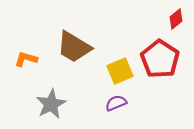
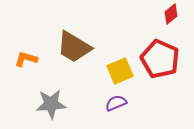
red diamond: moved 5 px left, 5 px up
red pentagon: rotated 9 degrees counterclockwise
gray star: rotated 24 degrees clockwise
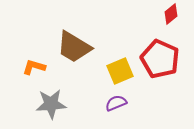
orange L-shape: moved 8 px right, 8 px down
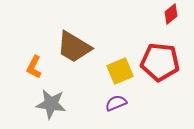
red pentagon: moved 3 px down; rotated 18 degrees counterclockwise
orange L-shape: rotated 80 degrees counterclockwise
gray star: rotated 12 degrees clockwise
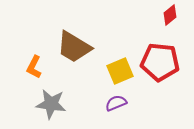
red diamond: moved 1 px left, 1 px down
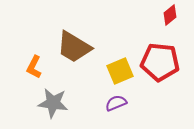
gray star: moved 2 px right, 1 px up
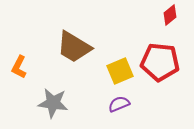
orange L-shape: moved 15 px left
purple semicircle: moved 3 px right, 1 px down
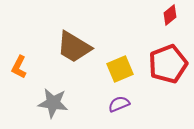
red pentagon: moved 8 px right, 2 px down; rotated 27 degrees counterclockwise
yellow square: moved 2 px up
